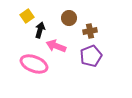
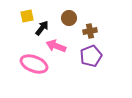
yellow square: rotated 24 degrees clockwise
black arrow: moved 2 px right, 2 px up; rotated 21 degrees clockwise
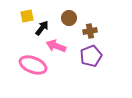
pink ellipse: moved 1 px left, 1 px down
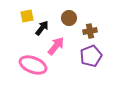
pink arrow: rotated 108 degrees clockwise
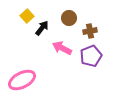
yellow square: rotated 32 degrees counterclockwise
pink arrow: moved 6 px right, 2 px down; rotated 102 degrees counterclockwise
pink ellipse: moved 11 px left, 15 px down; rotated 48 degrees counterclockwise
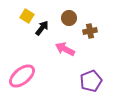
yellow square: rotated 16 degrees counterclockwise
pink arrow: moved 3 px right, 1 px down
purple pentagon: moved 25 px down
pink ellipse: moved 4 px up; rotated 12 degrees counterclockwise
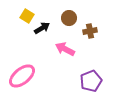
black arrow: rotated 21 degrees clockwise
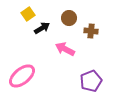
yellow square: moved 1 px right, 2 px up; rotated 24 degrees clockwise
brown cross: moved 1 px right; rotated 16 degrees clockwise
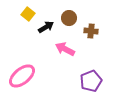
yellow square: rotated 16 degrees counterclockwise
black arrow: moved 4 px right, 1 px up
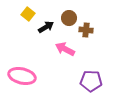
brown cross: moved 5 px left, 1 px up
pink ellipse: rotated 52 degrees clockwise
purple pentagon: rotated 25 degrees clockwise
